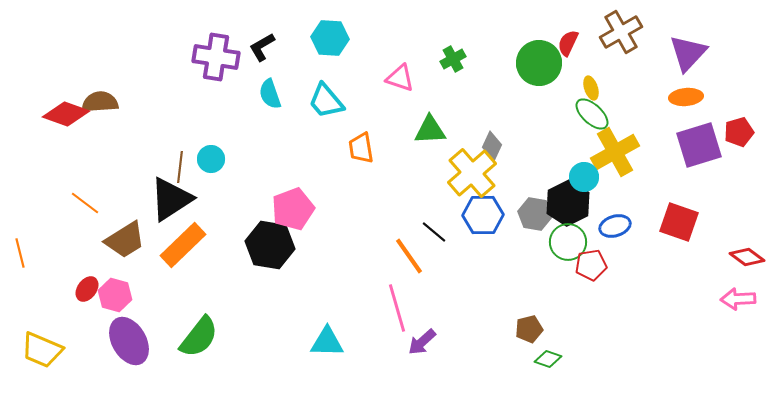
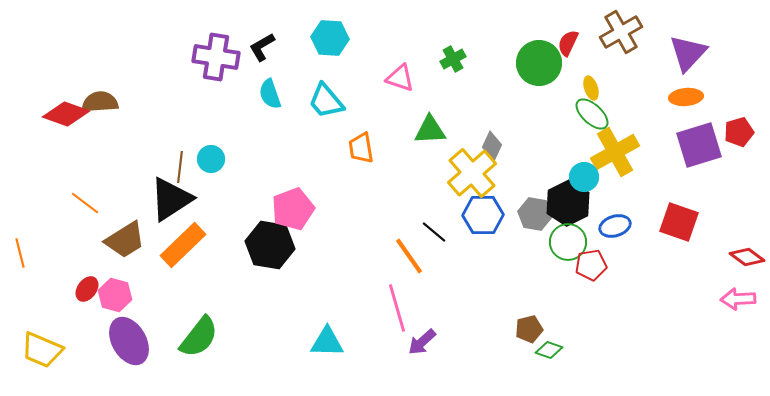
green diamond at (548, 359): moved 1 px right, 9 px up
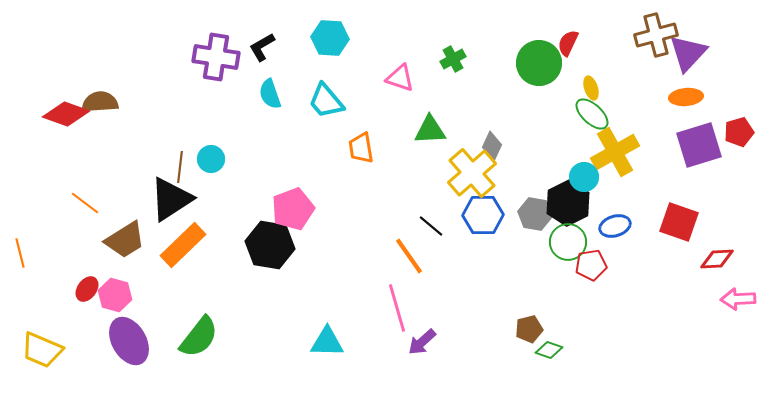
brown cross at (621, 32): moved 35 px right, 3 px down; rotated 15 degrees clockwise
black line at (434, 232): moved 3 px left, 6 px up
red diamond at (747, 257): moved 30 px left, 2 px down; rotated 40 degrees counterclockwise
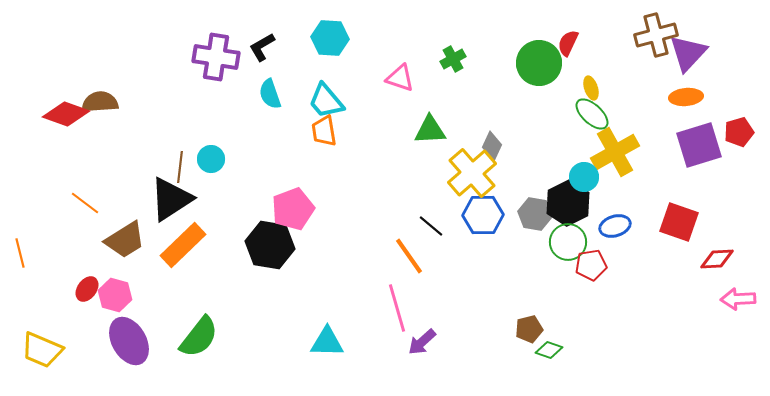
orange trapezoid at (361, 148): moved 37 px left, 17 px up
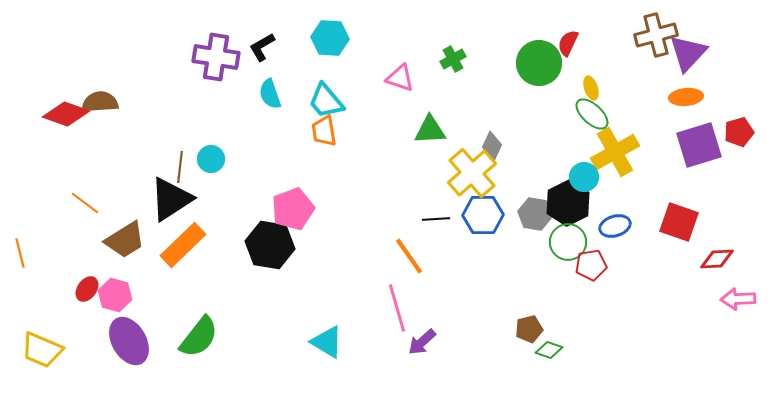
black line at (431, 226): moved 5 px right, 7 px up; rotated 44 degrees counterclockwise
cyan triangle at (327, 342): rotated 30 degrees clockwise
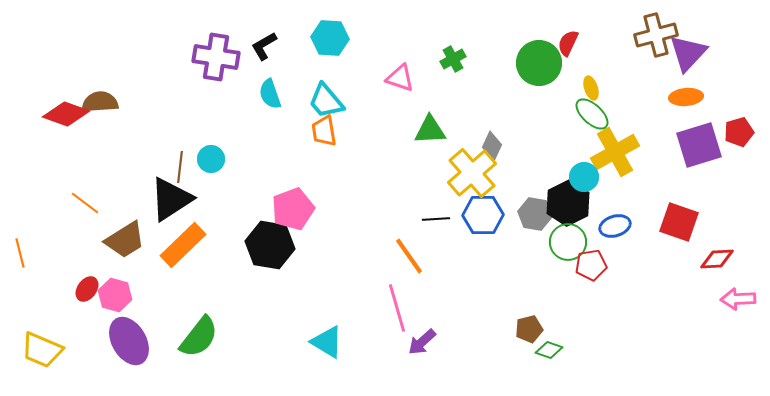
black L-shape at (262, 47): moved 2 px right, 1 px up
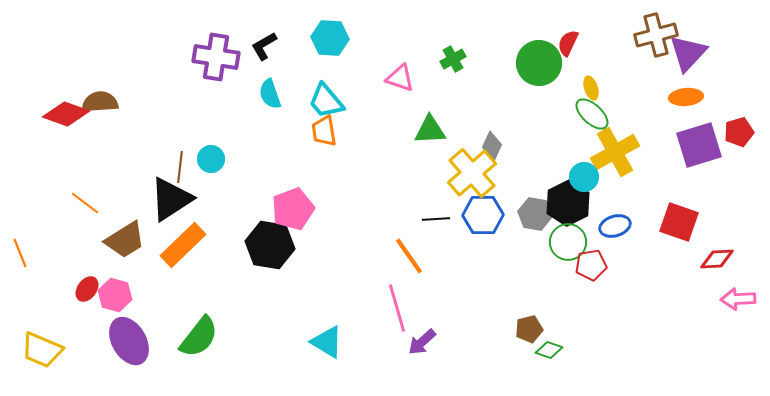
orange line at (20, 253): rotated 8 degrees counterclockwise
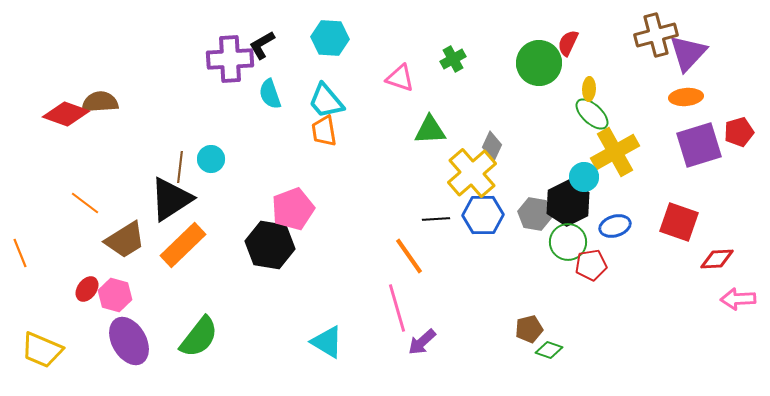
black L-shape at (264, 46): moved 2 px left, 1 px up
purple cross at (216, 57): moved 14 px right, 2 px down; rotated 12 degrees counterclockwise
yellow ellipse at (591, 88): moved 2 px left, 1 px down; rotated 20 degrees clockwise
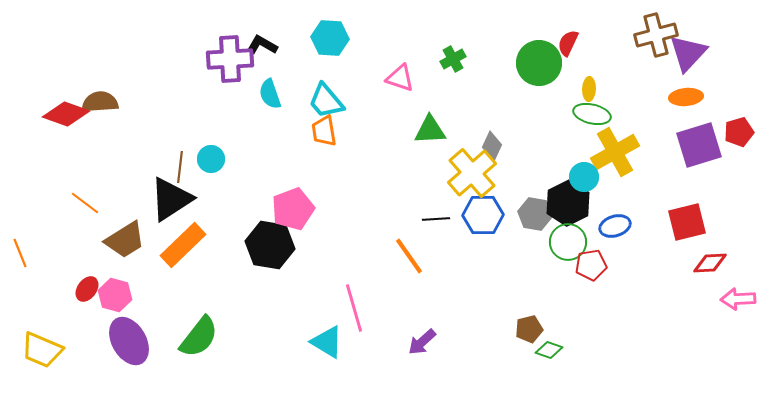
black L-shape at (262, 45): rotated 60 degrees clockwise
green ellipse at (592, 114): rotated 30 degrees counterclockwise
red square at (679, 222): moved 8 px right; rotated 33 degrees counterclockwise
red diamond at (717, 259): moved 7 px left, 4 px down
pink line at (397, 308): moved 43 px left
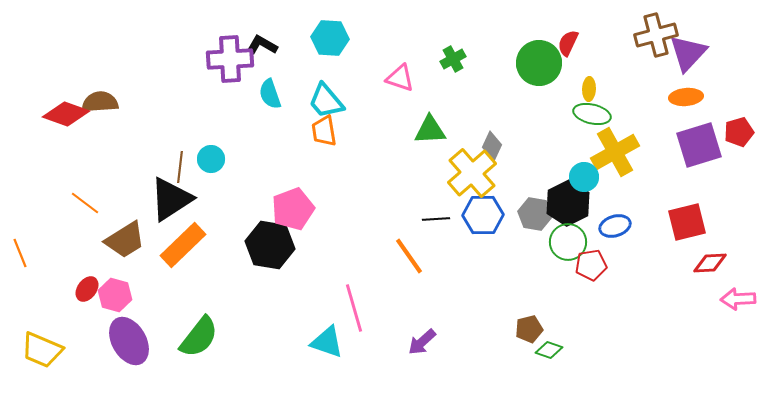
cyan triangle at (327, 342): rotated 12 degrees counterclockwise
